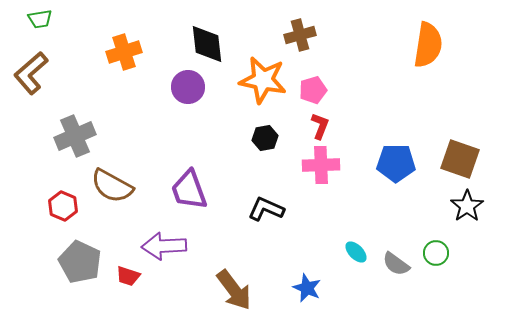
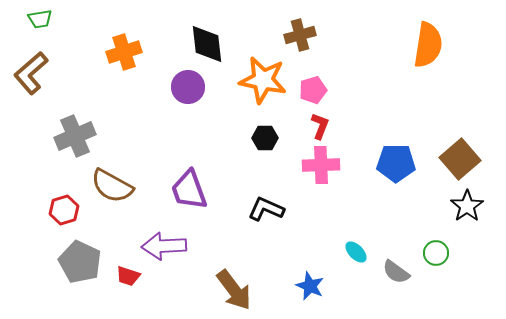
black hexagon: rotated 10 degrees clockwise
brown square: rotated 30 degrees clockwise
red hexagon: moved 1 px right, 4 px down; rotated 20 degrees clockwise
gray semicircle: moved 8 px down
blue star: moved 3 px right, 2 px up
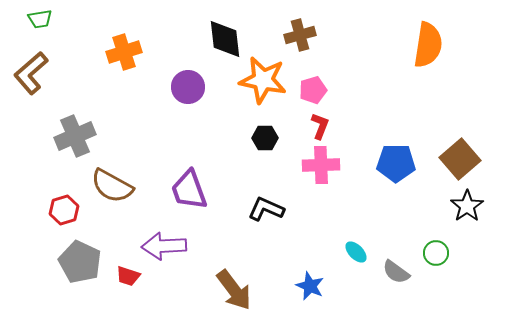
black diamond: moved 18 px right, 5 px up
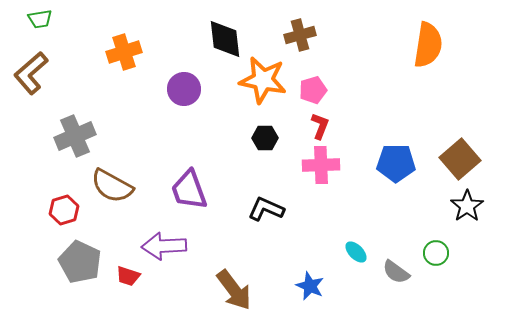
purple circle: moved 4 px left, 2 px down
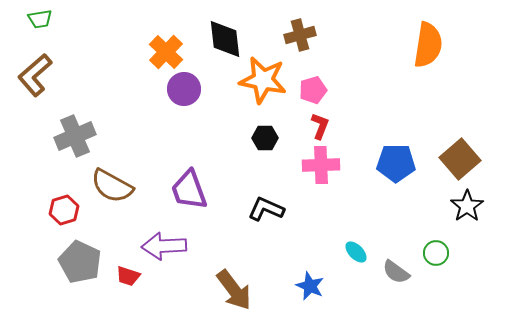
orange cross: moved 42 px right; rotated 28 degrees counterclockwise
brown L-shape: moved 4 px right, 2 px down
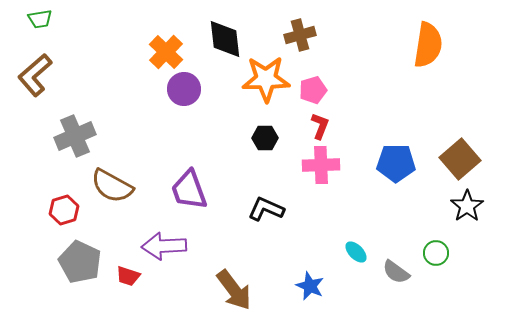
orange star: moved 3 px right, 1 px up; rotated 12 degrees counterclockwise
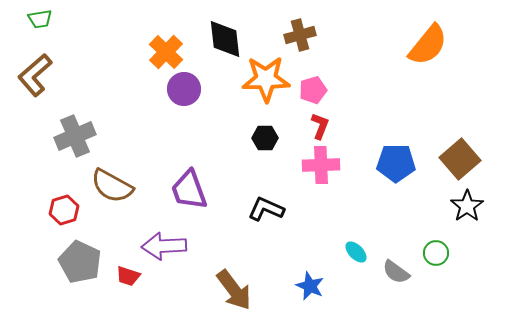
orange semicircle: rotated 30 degrees clockwise
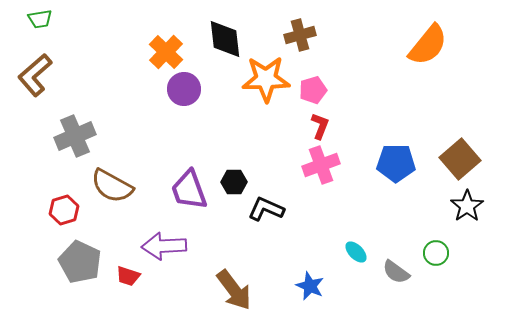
black hexagon: moved 31 px left, 44 px down
pink cross: rotated 18 degrees counterclockwise
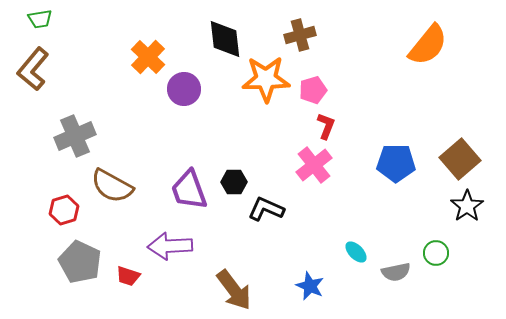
orange cross: moved 18 px left, 5 px down
brown L-shape: moved 2 px left, 6 px up; rotated 9 degrees counterclockwise
red L-shape: moved 6 px right
pink cross: moved 7 px left; rotated 18 degrees counterclockwise
purple arrow: moved 6 px right
gray semicircle: rotated 48 degrees counterclockwise
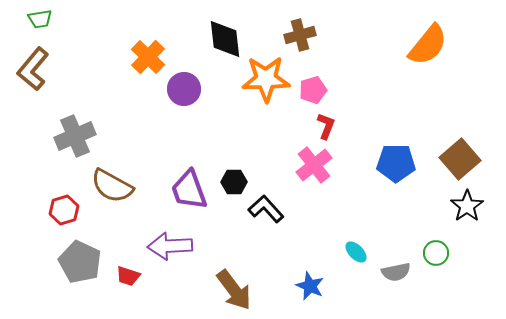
black L-shape: rotated 24 degrees clockwise
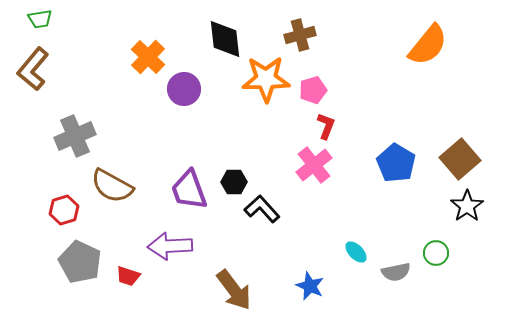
blue pentagon: rotated 30 degrees clockwise
black L-shape: moved 4 px left
